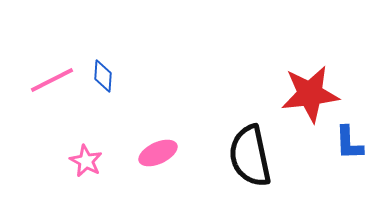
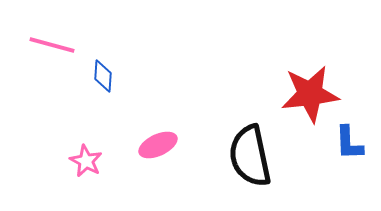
pink line: moved 35 px up; rotated 42 degrees clockwise
pink ellipse: moved 8 px up
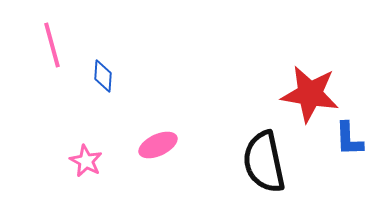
pink line: rotated 60 degrees clockwise
red star: rotated 16 degrees clockwise
blue L-shape: moved 4 px up
black semicircle: moved 14 px right, 6 px down
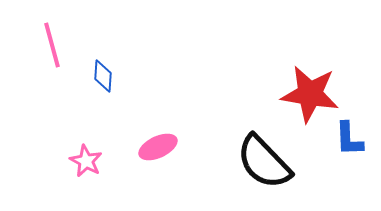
pink ellipse: moved 2 px down
black semicircle: rotated 32 degrees counterclockwise
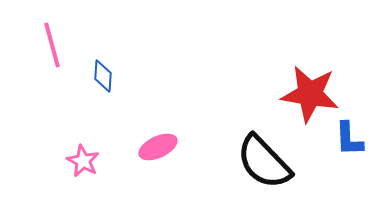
pink star: moved 3 px left
